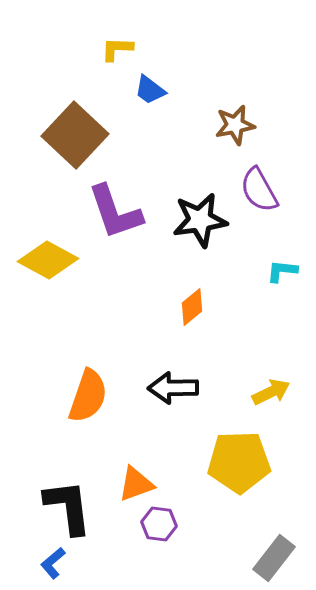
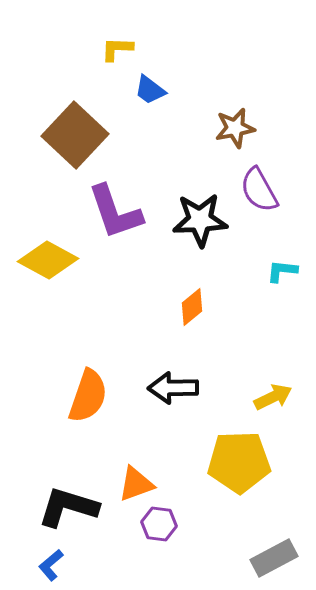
brown star: moved 3 px down
black star: rotated 6 degrees clockwise
yellow arrow: moved 2 px right, 5 px down
black L-shape: rotated 66 degrees counterclockwise
gray rectangle: rotated 24 degrees clockwise
blue L-shape: moved 2 px left, 2 px down
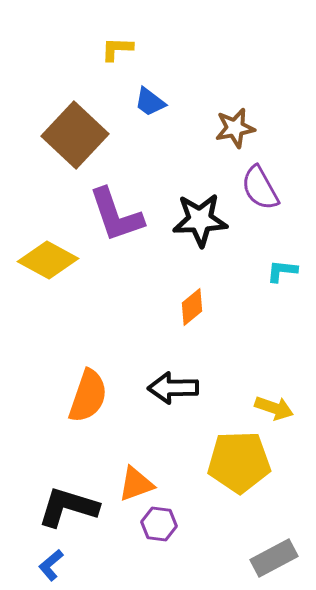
blue trapezoid: moved 12 px down
purple semicircle: moved 1 px right, 2 px up
purple L-shape: moved 1 px right, 3 px down
yellow arrow: moved 1 px right, 11 px down; rotated 45 degrees clockwise
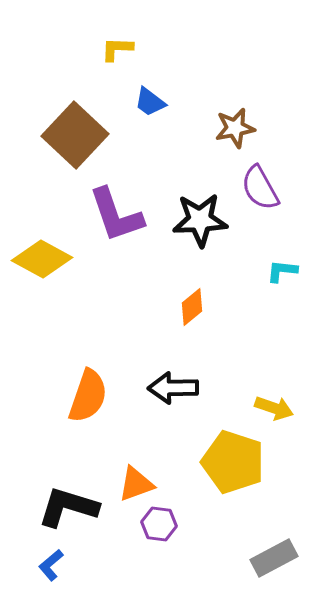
yellow diamond: moved 6 px left, 1 px up
yellow pentagon: moved 6 px left; rotated 20 degrees clockwise
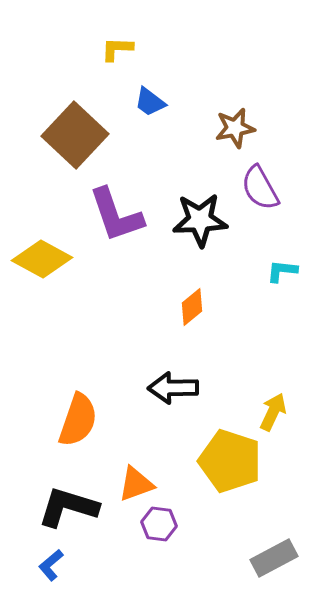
orange semicircle: moved 10 px left, 24 px down
yellow arrow: moved 1 px left, 4 px down; rotated 84 degrees counterclockwise
yellow pentagon: moved 3 px left, 1 px up
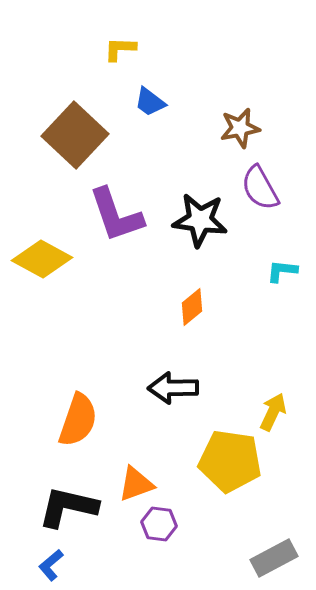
yellow L-shape: moved 3 px right
brown star: moved 5 px right
black star: rotated 10 degrees clockwise
yellow pentagon: rotated 10 degrees counterclockwise
black L-shape: rotated 4 degrees counterclockwise
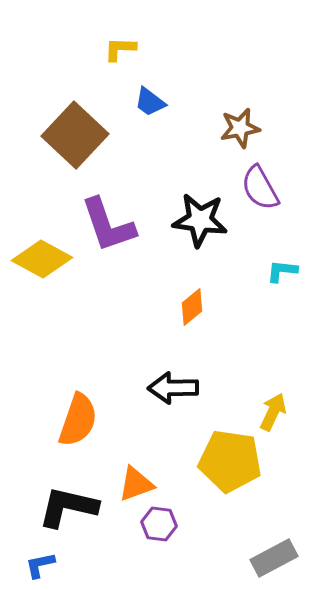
purple L-shape: moved 8 px left, 10 px down
blue L-shape: moved 11 px left; rotated 28 degrees clockwise
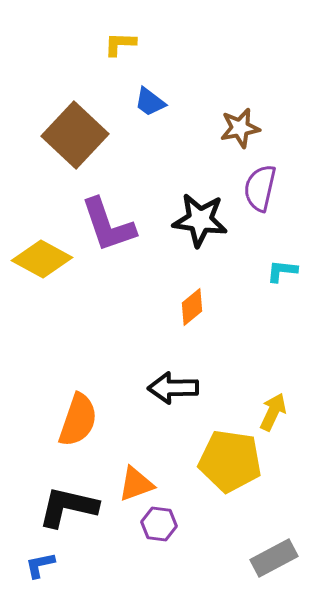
yellow L-shape: moved 5 px up
purple semicircle: rotated 42 degrees clockwise
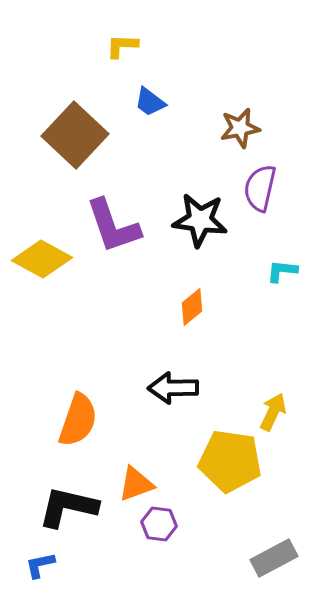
yellow L-shape: moved 2 px right, 2 px down
purple L-shape: moved 5 px right, 1 px down
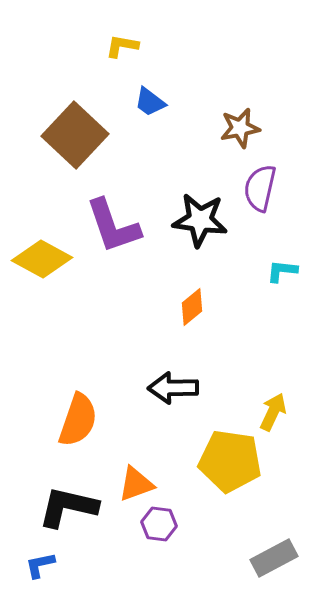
yellow L-shape: rotated 8 degrees clockwise
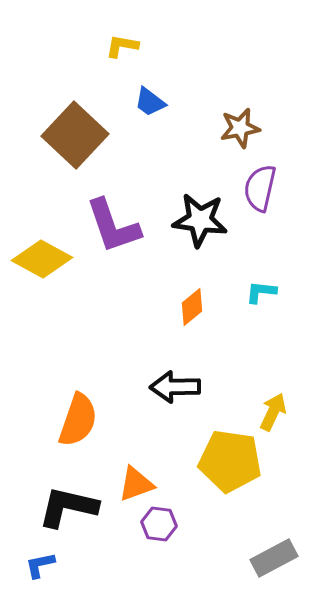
cyan L-shape: moved 21 px left, 21 px down
black arrow: moved 2 px right, 1 px up
